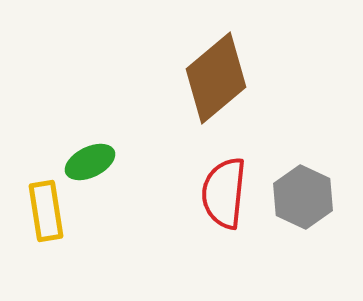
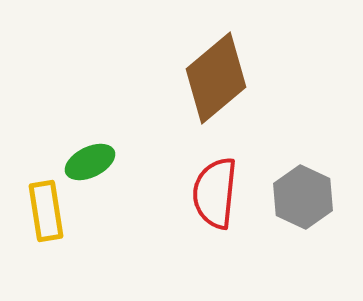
red semicircle: moved 9 px left
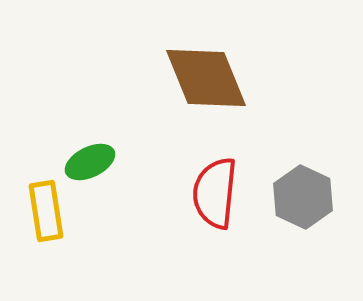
brown diamond: moved 10 px left; rotated 72 degrees counterclockwise
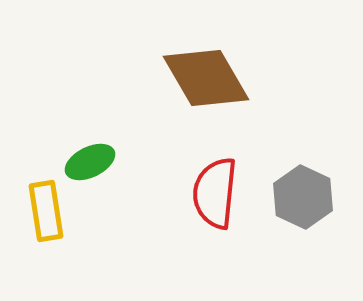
brown diamond: rotated 8 degrees counterclockwise
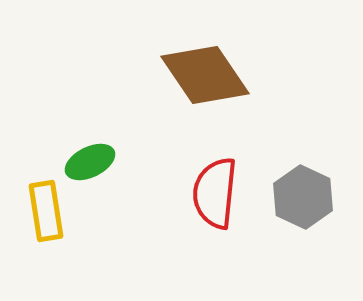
brown diamond: moved 1 px left, 3 px up; rotated 4 degrees counterclockwise
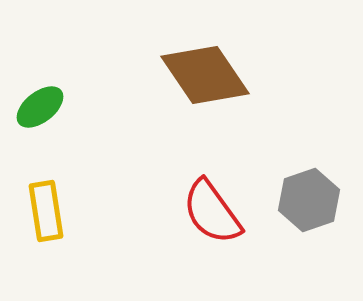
green ellipse: moved 50 px left, 55 px up; rotated 12 degrees counterclockwise
red semicircle: moved 3 px left, 19 px down; rotated 42 degrees counterclockwise
gray hexagon: moved 6 px right, 3 px down; rotated 16 degrees clockwise
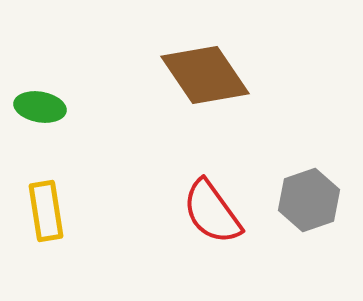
green ellipse: rotated 48 degrees clockwise
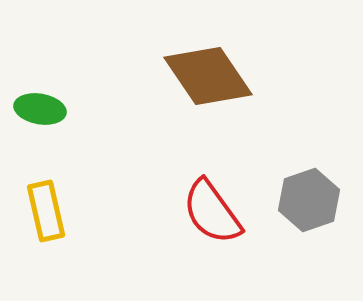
brown diamond: moved 3 px right, 1 px down
green ellipse: moved 2 px down
yellow rectangle: rotated 4 degrees counterclockwise
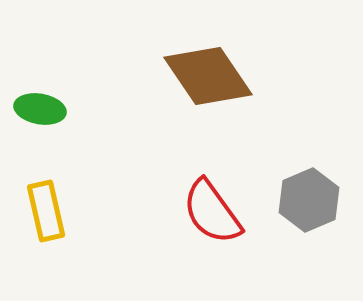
gray hexagon: rotated 4 degrees counterclockwise
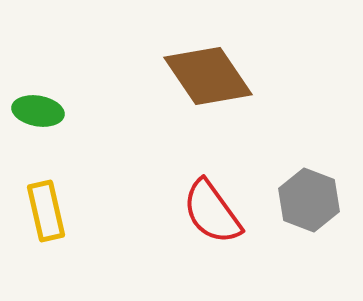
green ellipse: moved 2 px left, 2 px down
gray hexagon: rotated 16 degrees counterclockwise
